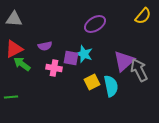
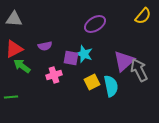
green arrow: moved 2 px down
pink cross: moved 7 px down; rotated 28 degrees counterclockwise
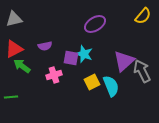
gray triangle: rotated 18 degrees counterclockwise
gray arrow: moved 3 px right, 1 px down
cyan semicircle: rotated 10 degrees counterclockwise
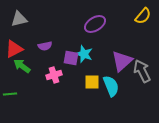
gray triangle: moved 5 px right
purple triangle: moved 2 px left
yellow square: rotated 28 degrees clockwise
green line: moved 1 px left, 3 px up
